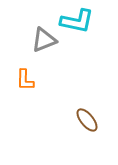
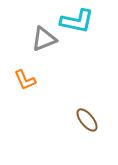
gray triangle: moved 1 px up
orange L-shape: rotated 25 degrees counterclockwise
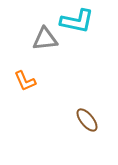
gray triangle: moved 1 px right; rotated 16 degrees clockwise
orange L-shape: moved 1 px down
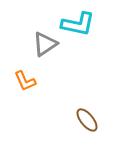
cyan L-shape: moved 1 px right, 3 px down
gray triangle: moved 5 px down; rotated 28 degrees counterclockwise
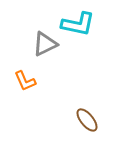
gray triangle: rotated 8 degrees clockwise
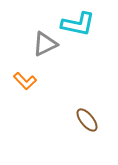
orange L-shape: rotated 20 degrees counterclockwise
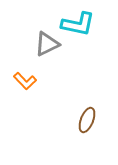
gray triangle: moved 2 px right
brown ellipse: rotated 60 degrees clockwise
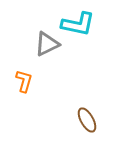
orange L-shape: moved 1 px left; rotated 120 degrees counterclockwise
brown ellipse: rotated 50 degrees counterclockwise
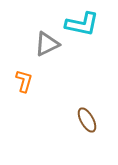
cyan L-shape: moved 4 px right
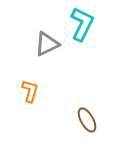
cyan L-shape: rotated 76 degrees counterclockwise
orange L-shape: moved 6 px right, 10 px down
